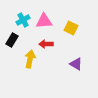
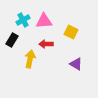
yellow square: moved 4 px down
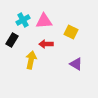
yellow arrow: moved 1 px right, 1 px down
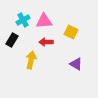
red arrow: moved 2 px up
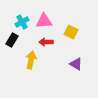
cyan cross: moved 1 px left, 2 px down
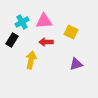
purple triangle: rotated 48 degrees counterclockwise
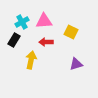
black rectangle: moved 2 px right
